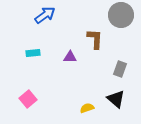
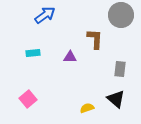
gray rectangle: rotated 14 degrees counterclockwise
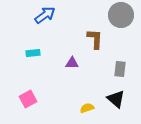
purple triangle: moved 2 px right, 6 px down
pink square: rotated 12 degrees clockwise
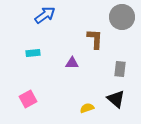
gray circle: moved 1 px right, 2 px down
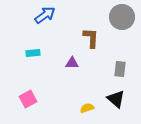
brown L-shape: moved 4 px left, 1 px up
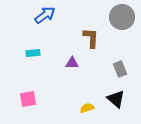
gray rectangle: rotated 28 degrees counterclockwise
pink square: rotated 18 degrees clockwise
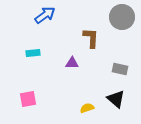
gray rectangle: rotated 56 degrees counterclockwise
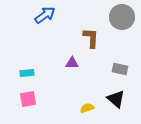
cyan rectangle: moved 6 px left, 20 px down
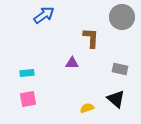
blue arrow: moved 1 px left
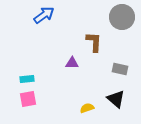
brown L-shape: moved 3 px right, 4 px down
cyan rectangle: moved 6 px down
